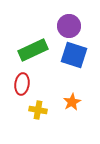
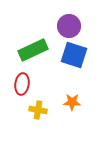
orange star: rotated 30 degrees clockwise
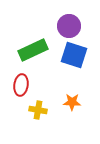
red ellipse: moved 1 px left, 1 px down
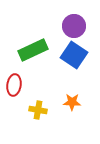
purple circle: moved 5 px right
blue square: rotated 16 degrees clockwise
red ellipse: moved 7 px left
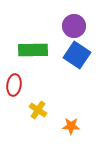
green rectangle: rotated 24 degrees clockwise
blue square: moved 3 px right
orange star: moved 1 px left, 24 px down
yellow cross: rotated 24 degrees clockwise
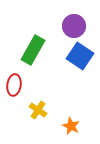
green rectangle: rotated 60 degrees counterclockwise
blue square: moved 3 px right, 1 px down
orange star: rotated 24 degrees clockwise
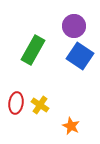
red ellipse: moved 2 px right, 18 px down
yellow cross: moved 2 px right, 5 px up
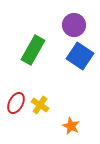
purple circle: moved 1 px up
red ellipse: rotated 20 degrees clockwise
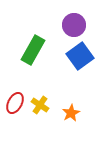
blue square: rotated 20 degrees clockwise
red ellipse: moved 1 px left
orange star: moved 13 px up; rotated 18 degrees clockwise
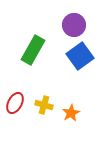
yellow cross: moved 4 px right; rotated 18 degrees counterclockwise
